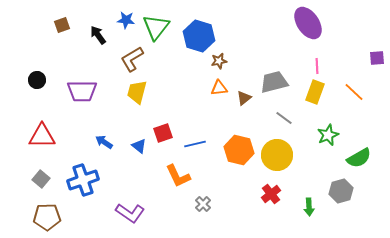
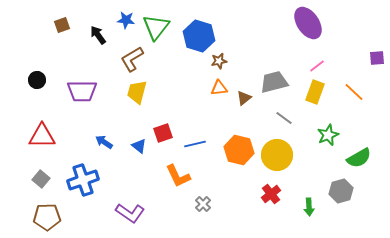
pink line: rotated 56 degrees clockwise
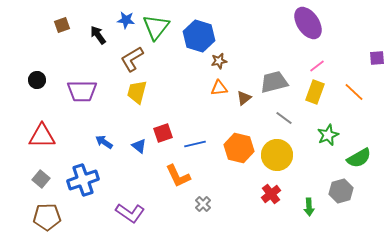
orange hexagon: moved 2 px up
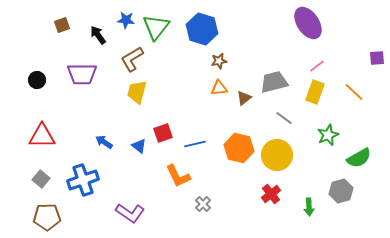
blue hexagon: moved 3 px right, 7 px up
purple trapezoid: moved 17 px up
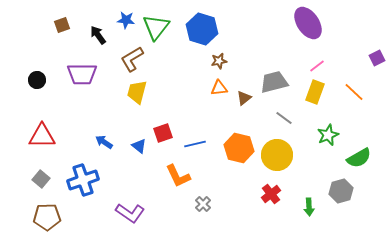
purple square: rotated 21 degrees counterclockwise
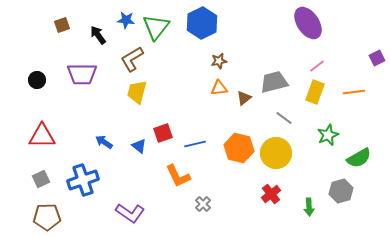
blue hexagon: moved 6 px up; rotated 16 degrees clockwise
orange line: rotated 50 degrees counterclockwise
yellow circle: moved 1 px left, 2 px up
gray square: rotated 24 degrees clockwise
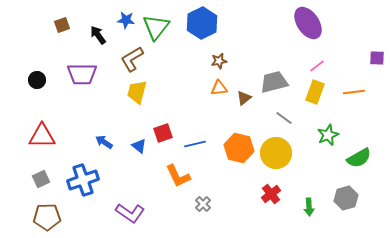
purple square: rotated 28 degrees clockwise
gray hexagon: moved 5 px right, 7 px down
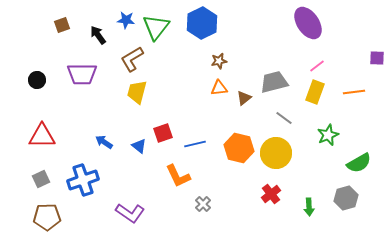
green semicircle: moved 5 px down
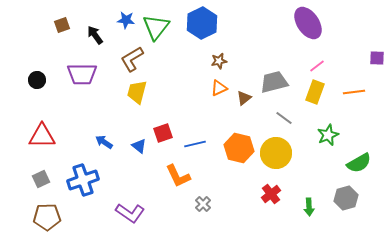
black arrow: moved 3 px left
orange triangle: rotated 18 degrees counterclockwise
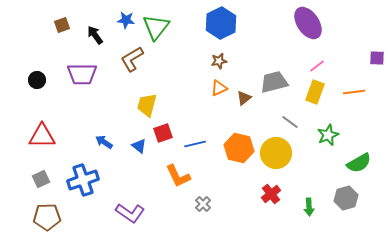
blue hexagon: moved 19 px right
yellow trapezoid: moved 10 px right, 13 px down
gray line: moved 6 px right, 4 px down
